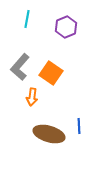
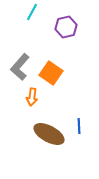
cyan line: moved 5 px right, 7 px up; rotated 18 degrees clockwise
purple hexagon: rotated 10 degrees clockwise
brown ellipse: rotated 12 degrees clockwise
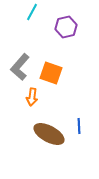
orange square: rotated 15 degrees counterclockwise
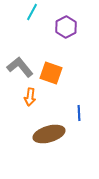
purple hexagon: rotated 15 degrees counterclockwise
gray L-shape: rotated 100 degrees clockwise
orange arrow: moved 2 px left
blue line: moved 13 px up
brown ellipse: rotated 44 degrees counterclockwise
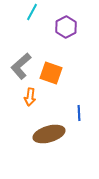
gray L-shape: moved 1 px right, 1 px up; rotated 92 degrees counterclockwise
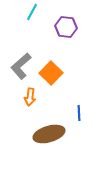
purple hexagon: rotated 25 degrees counterclockwise
orange square: rotated 25 degrees clockwise
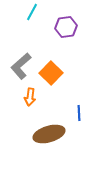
purple hexagon: rotated 15 degrees counterclockwise
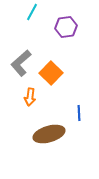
gray L-shape: moved 3 px up
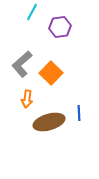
purple hexagon: moved 6 px left
gray L-shape: moved 1 px right, 1 px down
orange arrow: moved 3 px left, 2 px down
brown ellipse: moved 12 px up
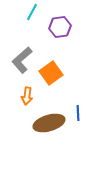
gray L-shape: moved 4 px up
orange square: rotated 10 degrees clockwise
orange arrow: moved 3 px up
blue line: moved 1 px left
brown ellipse: moved 1 px down
